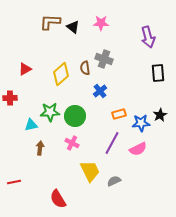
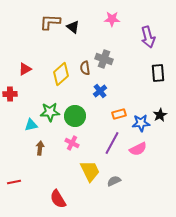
pink star: moved 11 px right, 4 px up
red cross: moved 4 px up
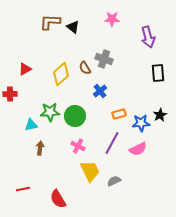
brown semicircle: rotated 24 degrees counterclockwise
pink cross: moved 6 px right, 3 px down
red line: moved 9 px right, 7 px down
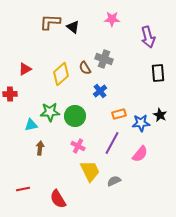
black star: rotated 16 degrees counterclockwise
pink semicircle: moved 2 px right, 5 px down; rotated 24 degrees counterclockwise
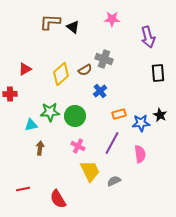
brown semicircle: moved 2 px down; rotated 88 degrees counterclockwise
pink semicircle: rotated 48 degrees counterclockwise
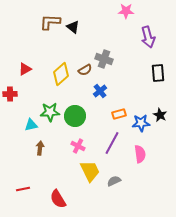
pink star: moved 14 px right, 8 px up
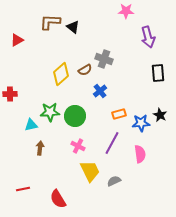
red triangle: moved 8 px left, 29 px up
